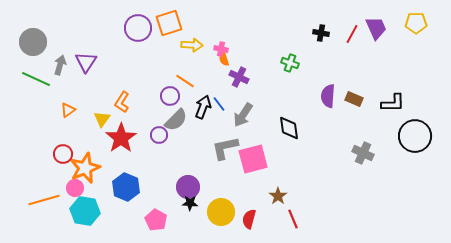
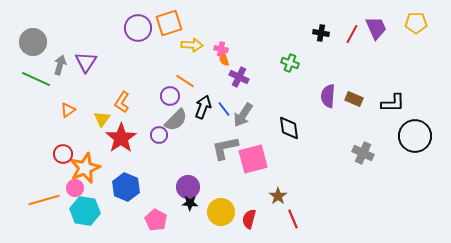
blue line at (219, 104): moved 5 px right, 5 px down
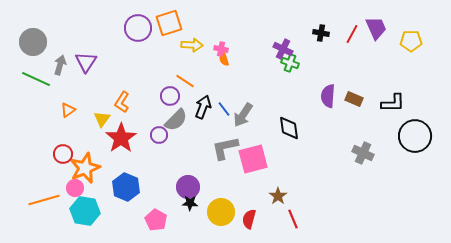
yellow pentagon at (416, 23): moved 5 px left, 18 px down
purple cross at (239, 77): moved 44 px right, 28 px up
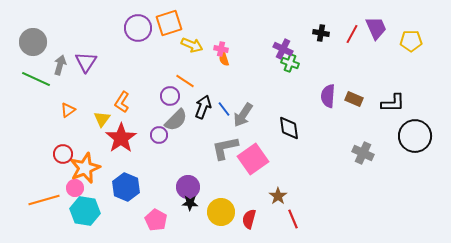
yellow arrow at (192, 45): rotated 20 degrees clockwise
pink square at (253, 159): rotated 20 degrees counterclockwise
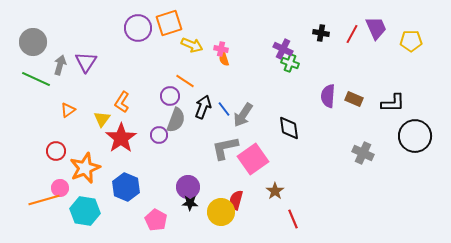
gray semicircle at (176, 120): rotated 25 degrees counterclockwise
red circle at (63, 154): moved 7 px left, 3 px up
pink circle at (75, 188): moved 15 px left
brown star at (278, 196): moved 3 px left, 5 px up
red semicircle at (249, 219): moved 13 px left, 19 px up
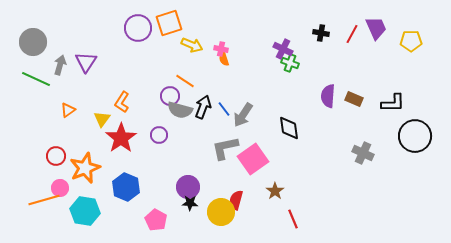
gray semicircle at (176, 120): moved 4 px right, 10 px up; rotated 85 degrees clockwise
red circle at (56, 151): moved 5 px down
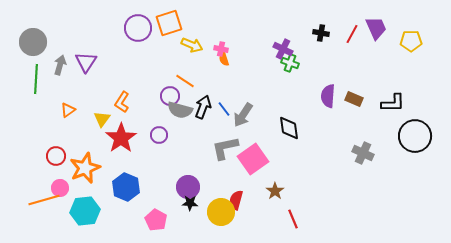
green line at (36, 79): rotated 68 degrees clockwise
cyan hexagon at (85, 211): rotated 16 degrees counterclockwise
